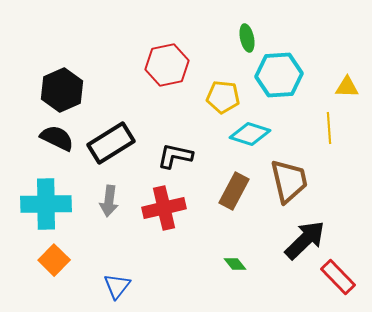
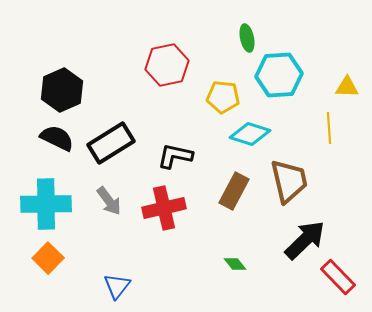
gray arrow: rotated 44 degrees counterclockwise
orange square: moved 6 px left, 2 px up
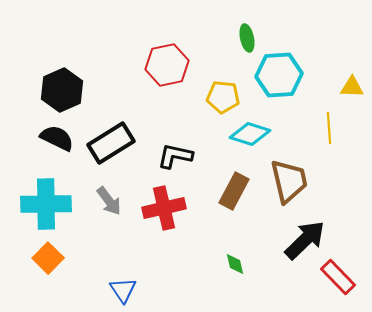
yellow triangle: moved 5 px right
green diamond: rotated 25 degrees clockwise
blue triangle: moved 6 px right, 4 px down; rotated 12 degrees counterclockwise
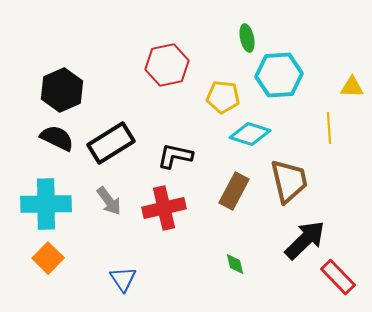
blue triangle: moved 11 px up
